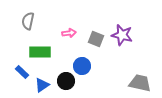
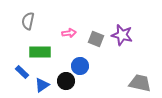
blue circle: moved 2 px left
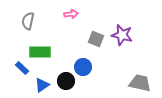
pink arrow: moved 2 px right, 19 px up
blue circle: moved 3 px right, 1 px down
blue rectangle: moved 4 px up
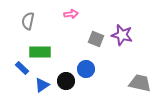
blue circle: moved 3 px right, 2 px down
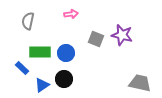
blue circle: moved 20 px left, 16 px up
black circle: moved 2 px left, 2 px up
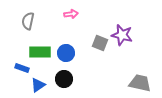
gray square: moved 4 px right, 4 px down
blue rectangle: rotated 24 degrees counterclockwise
blue triangle: moved 4 px left
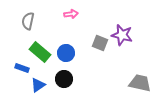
green rectangle: rotated 40 degrees clockwise
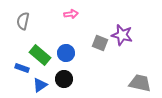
gray semicircle: moved 5 px left
green rectangle: moved 3 px down
blue triangle: moved 2 px right
